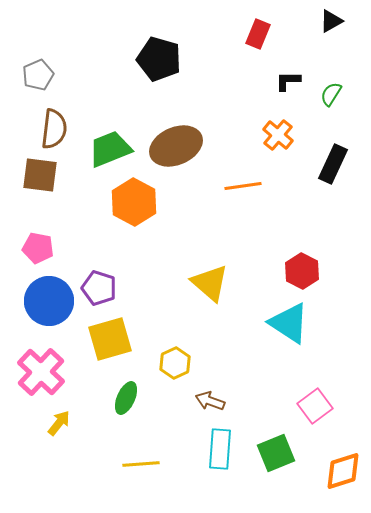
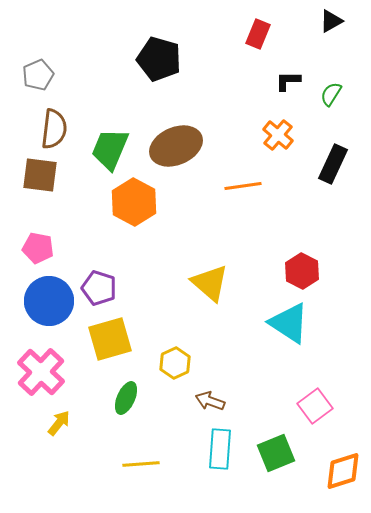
green trapezoid: rotated 45 degrees counterclockwise
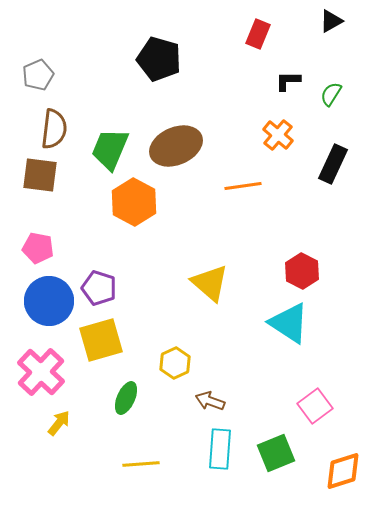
yellow square: moved 9 px left, 1 px down
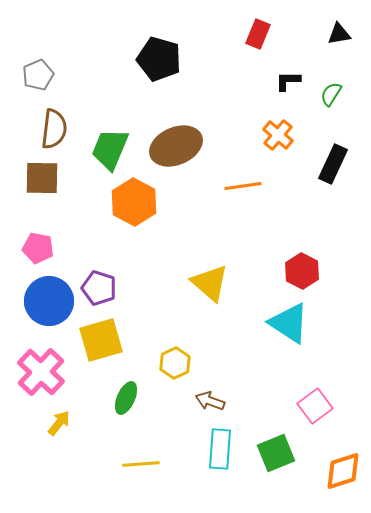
black triangle: moved 8 px right, 13 px down; rotated 20 degrees clockwise
brown square: moved 2 px right, 3 px down; rotated 6 degrees counterclockwise
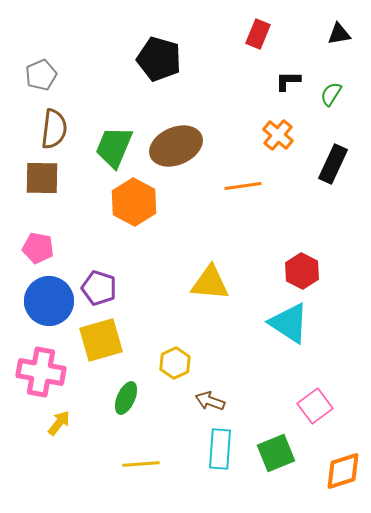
gray pentagon: moved 3 px right
green trapezoid: moved 4 px right, 2 px up
yellow triangle: rotated 36 degrees counterclockwise
pink cross: rotated 33 degrees counterclockwise
